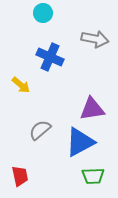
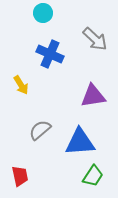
gray arrow: rotated 32 degrees clockwise
blue cross: moved 3 px up
yellow arrow: rotated 18 degrees clockwise
purple triangle: moved 1 px right, 13 px up
blue triangle: rotated 24 degrees clockwise
green trapezoid: rotated 55 degrees counterclockwise
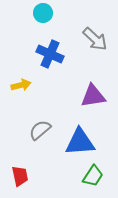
yellow arrow: rotated 72 degrees counterclockwise
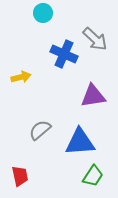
blue cross: moved 14 px right
yellow arrow: moved 8 px up
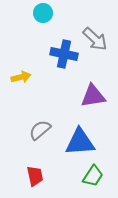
blue cross: rotated 12 degrees counterclockwise
red trapezoid: moved 15 px right
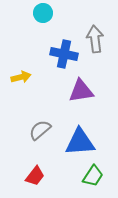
gray arrow: rotated 140 degrees counterclockwise
purple triangle: moved 12 px left, 5 px up
red trapezoid: rotated 50 degrees clockwise
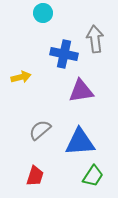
red trapezoid: rotated 20 degrees counterclockwise
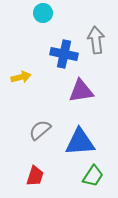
gray arrow: moved 1 px right, 1 px down
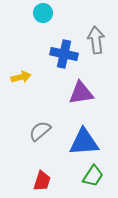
purple triangle: moved 2 px down
gray semicircle: moved 1 px down
blue triangle: moved 4 px right
red trapezoid: moved 7 px right, 5 px down
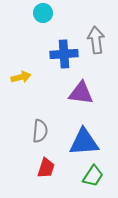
blue cross: rotated 16 degrees counterclockwise
purple triangle: rotated 16 degrees clockwise
gray semicircle: rotated 135 degrees clockwise
red trapezoid: moved 4 px right, 13 px up
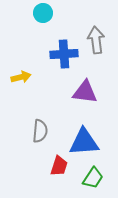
purple triangle: moved 4 px right, 1 px up
red trapezoid: moved 13 px right, 2 px up
green trapezoid: moved 2 px down
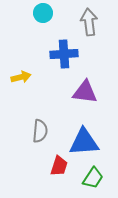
gray arrow: moved 7 px left, 18 px up
